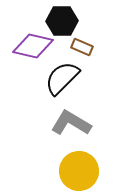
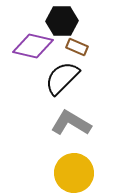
brown rectangle: moved 5 px left
yellow circle: moved 5 px left, 2 px down
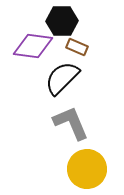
purple diamond: rotated 6 degrees counterclockwise
gray L-shape: rotated 36 degrees clockwise
yellow circle: moved 13 px right, 4 px up
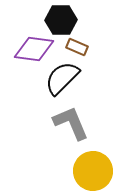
black hexagon: moved 1 px left, 1 px up
purple diamond: moved 1 px right, 3 px down
yellow circle: moved 6 px right, 2 px down
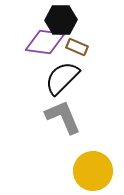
purple diamond: moved 11 px right, 7 px up
gray L-shape: moved 8 px left, 6 px up
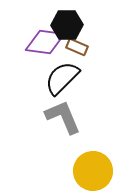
black hexagon: moved 6 px right, 5 px down
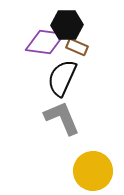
black semicircle: rotated 21 degrees counterclockwise
gray L-shape: moved 1 px left, 1 px down
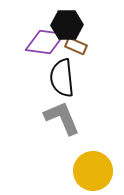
brown rectangle: moved 1 px left, 1 px up
black semicircle: rotated 30 degrees counterclockwise
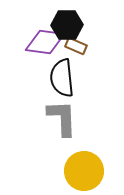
gray L-shape: rotated 21 degrees clockwise
yellow circle: moved 9 px left
